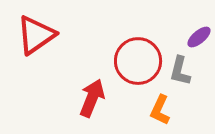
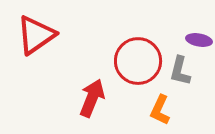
purple ellipse: moved 3 px down; rotated 50 degrees clockwise
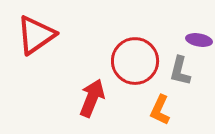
red circle: moved 3 px left
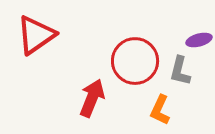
purple ellipse: rotated 25 degrees counterclockwise
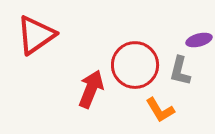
red circle: moved 4 px down
red arrow: moved 1 px left, 9 px up
orange L-shape: rotated 56 degrees counterclockwise
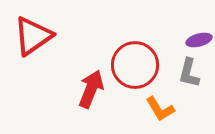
red triangle: moved 3 px left, 1 px down
gray L-shape: moved 9 px right, 2 px down
orange L-shape: moved 1 px up
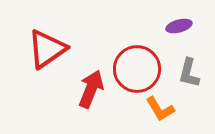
red triangle: moved 14 px right, 13 px down
purple ellipse: moved 20 px left, 14 px up
red circle: moved 2 px right, 4 px down
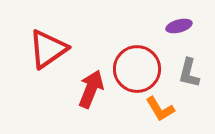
red triangle: moved 1 px right
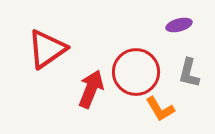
purple ellipse: moved 1 px up
red triangle: moved 1 px left
red circle: moved 1 px left, 3 px down
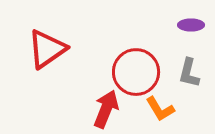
purple ellipse: moved 12 px right; rotated 15 degrees clockwise
red arrow: moved 15 px right, 20 px down
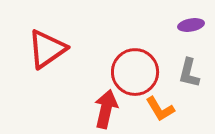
purple ellipse: rotated 10 degrees counterclockwise
red circle: moved 1 px left
red arrow: rotated 9 degrees counterclockwise
